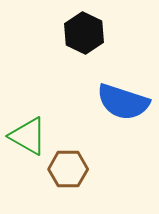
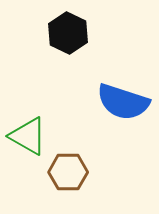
black hexagon: moved 16 px left
brown hexagon: moved 3 px down
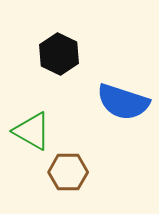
black hexagon: moved 9 px left, 21 px down
green triangle: moved 4 px right, 5 px up
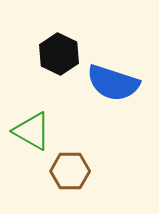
blue semicircle: moved 10 px left, 19 px up
brown hexagon: moved 2 px right, 1 px up
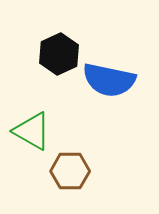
black hexagon: rotated 9 degrees clockwise
blue semicircle: moved 4 px left, 3 px up; rotated 6 degrees counterclockwise
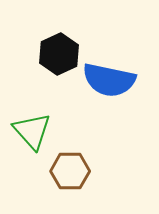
green triangle: rotated 18 degrees clockwise
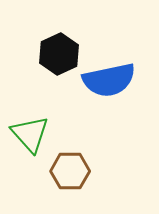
blue semicircle: rotated 24 degrees counterclockwise
green triangle: moved 2 px left, 3 px down
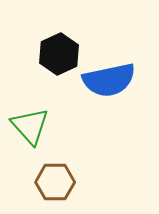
green triangle: moved 8 px up
brown hexagon: moved 15 px left, 11 px down
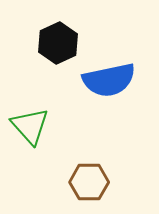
black hexagon: moved 1 px left, 11 px up
brown hexagon: moved 34 px right
